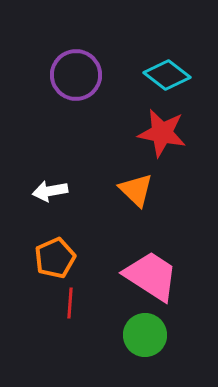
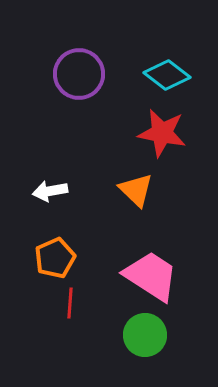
purple circle: moved 3 px right, 1 px up
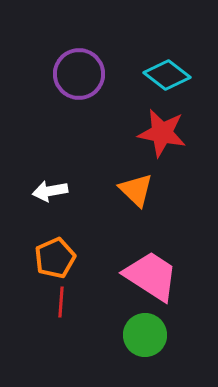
red line: moved 9 px left, 1 px up
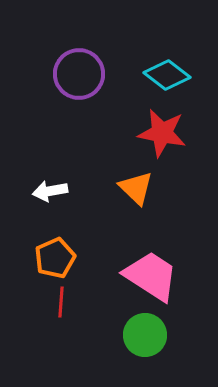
orange triangle: moved 2 px up
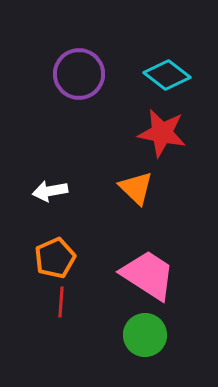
pink trapezoid: moved 3 px left, 1 px up
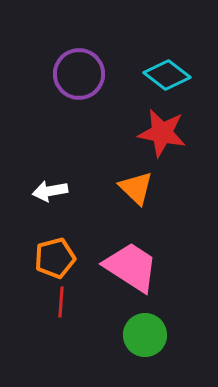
orange pentagon: rotated 9 degrees clockwise
pink trapezoid: moved 17 px left, 8 px up
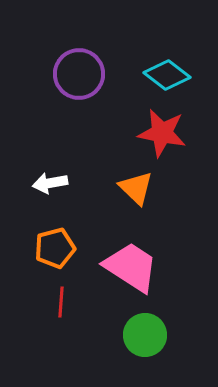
white arrow: moved 8 px up
orange pentagon: moved 10 px up
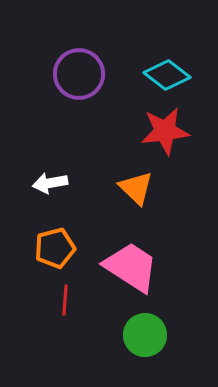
red star: moved 3 px right, 2 px up; rotated 18 degrees counterclockwise
red line: moved 4 px right, 2 px up
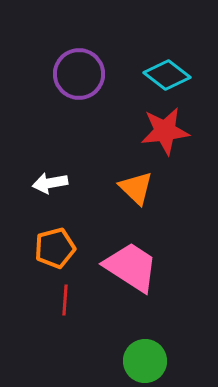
green circle: moved 26 px down
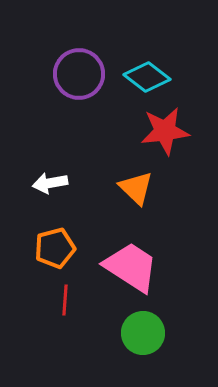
cyan diamond: moved 20 px left, 2 px down
green circle: moved 2 px left, 28 px up
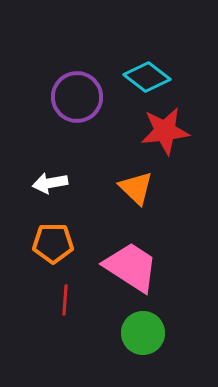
purple circle: moved 2 px left, 23 px down
orange pentagon: moved 2 px left, 5 px up; rotated 15 degrees clockwise
